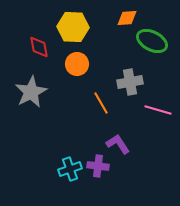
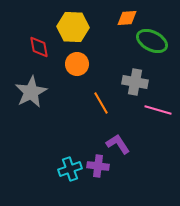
gray cross: moved 5 px right; rotated 20 degrees clockwise
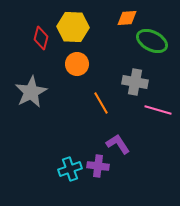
red diamond: moved 2 px right, 9 px up; rotated 25 degrees clockwise
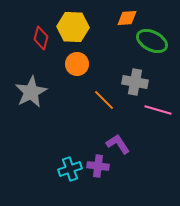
orange line: moved 3 px right, 3 px up; rotated 15 degrees counterclockwise
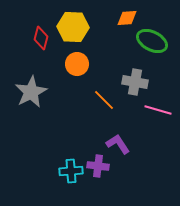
cyan cross: moved 1 px right, 2 px down; rotated 15 degrees clockwise
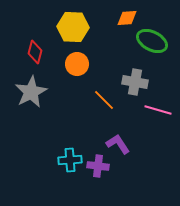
red diamond: moved 6 px left, 14 px down
cyan cross: moved 1 px left, 11 px up
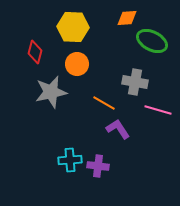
gray star: moved 20 px right; rotated 16 degrees clockwise
orange line: moved 3 px down; rotated 15 degrees counterclockwise
purple L-shape: moved 15 px up
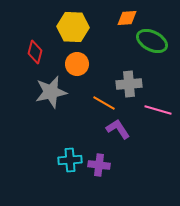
gray cross: moved 6 px left, 2 px down; rotated 15 degrees counterclockwise
purple cross: moved 1 px right, 1 px up
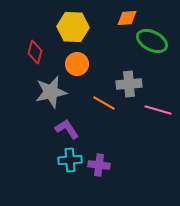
purple L-shape: moved 51 px left
